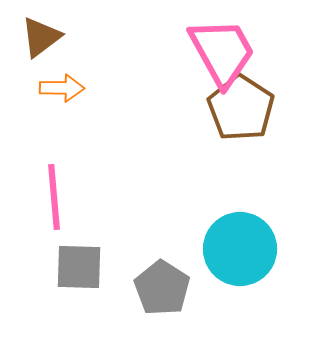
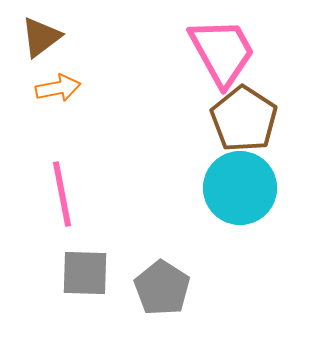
orange arrow: moved 4 px left; rotated 12 degrees counterclockwise
brown pentagon: moved 3 px right, 11 px down
pink line: moved 8 px right, 3 px up; rotated 6 degrees counterclockwise
cyan circle: moved 61 px up
gray square: moved 6 px right, 6 px down
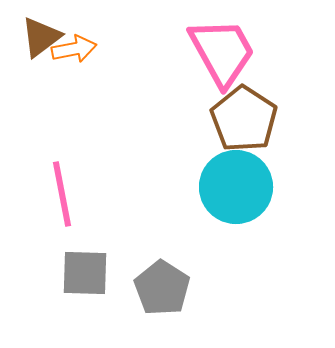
orange arrow: moved 16 px right, 39 px up
cyan circle: moved 4 px left, 1 px up
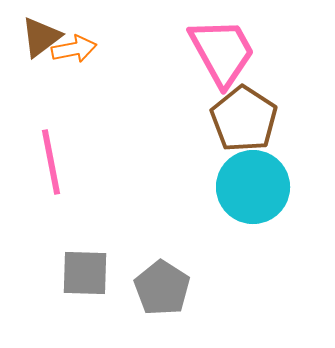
cyan circle: moved 17 px right
pink line: moved 11 px left, 32 px up
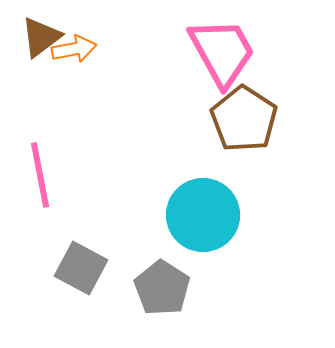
pink line: moved 11 px left, 13 px down
cyan circle: moved 50 px left, 28 px down
gray square: moved 4 px left, 5 px up; rotated 26 degrees clockwise
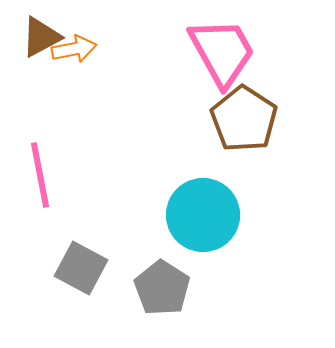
brown triangle: rotated 9 degrees clockwise
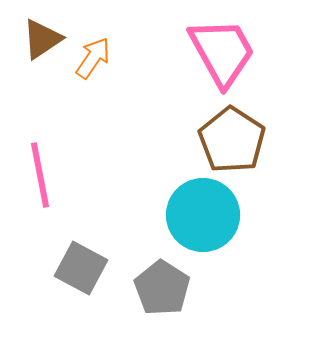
brown triangle: moved 1 px right, 2 px down; rotated 6 degrees counterclockwise
orange arrow: moved 19 px right, 9 px down; rotated 45 degrees counterclockwise
brown pentagon: moved 12 px left, 21 px down
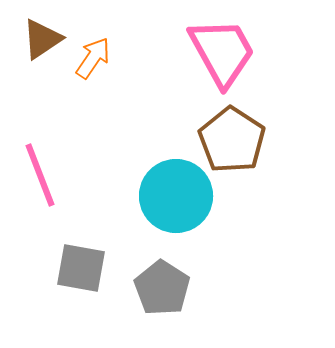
pink line: rotated 10 degrees counterclockwise
cyan circle: moved 27 px left, 19 px up
gray square: rotated 18 degrees counterclockwise
